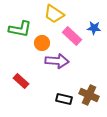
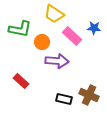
orange circle: moved 1 px up
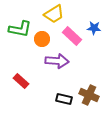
yellow trapezoid: rotated 65 degrees counterclockwise
orange circle: moved 3 px up
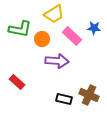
red rectangle: moved 4 px left, 1 px down
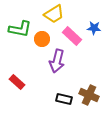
purple arrow: rotated 100 degrees clockwise
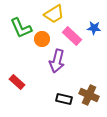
green L-shape: moved 1 px right, 1 px up; rotated 55 degrees clockwise
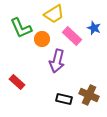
blue star: rotated 16 degrees clockwise
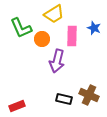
pink rectangle: rotated 48 degrees clockwise
red rectangle: moved 24 px down; rotated 63 degrees counterclockwise
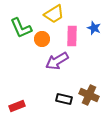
purple arrow: rotated 45 degrees clockwise
